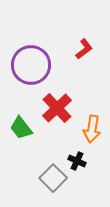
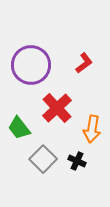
red L-shape: moved 14 px down
green trapezoid: moved 2 px left
gray square: moved 10 px left, 19 px up
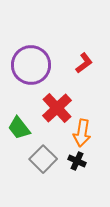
orange arrow: moved 10 px left, 4 px down
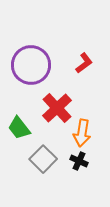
black cross: moved 2 px right
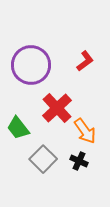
red L-shape: moved 1 px right, 2 px up
green trapezoid: moved 1 px left
orange arrow: moved 3 px right, 2 px up; rotated 44 degrees counterclockwise
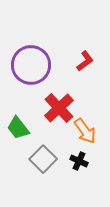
red cross: moved 2 px right
